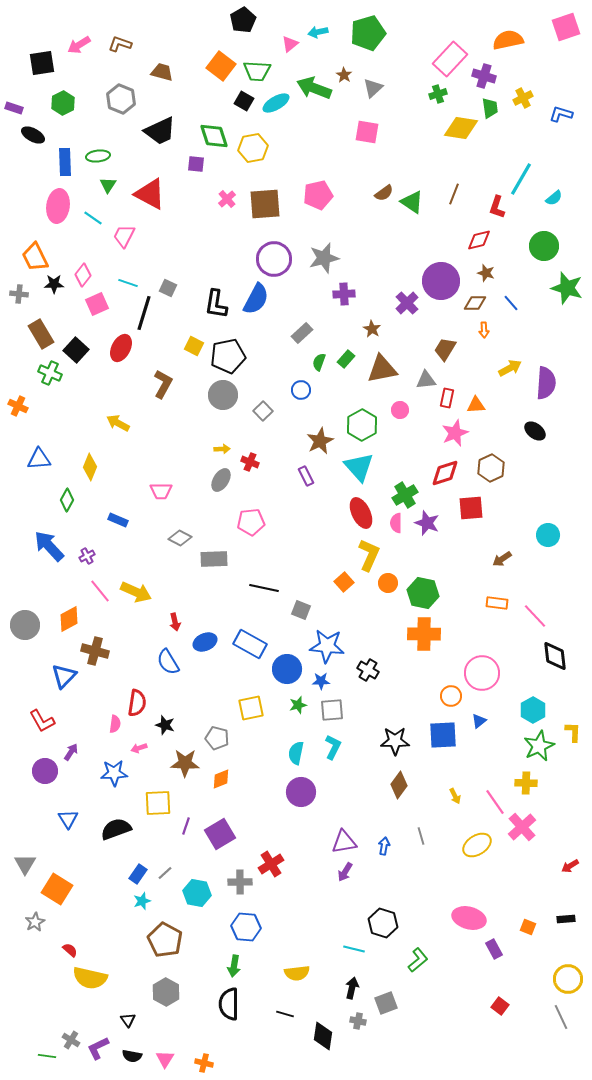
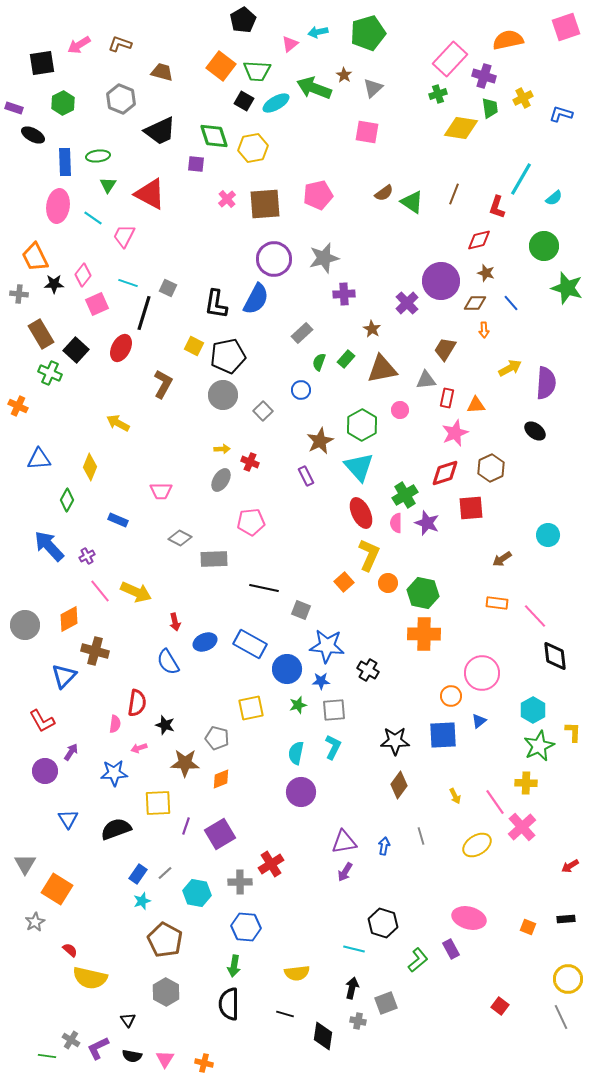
gray square at (332, 710): moved 2 px right
purple rectangle at (494, 949): moved 43 px left
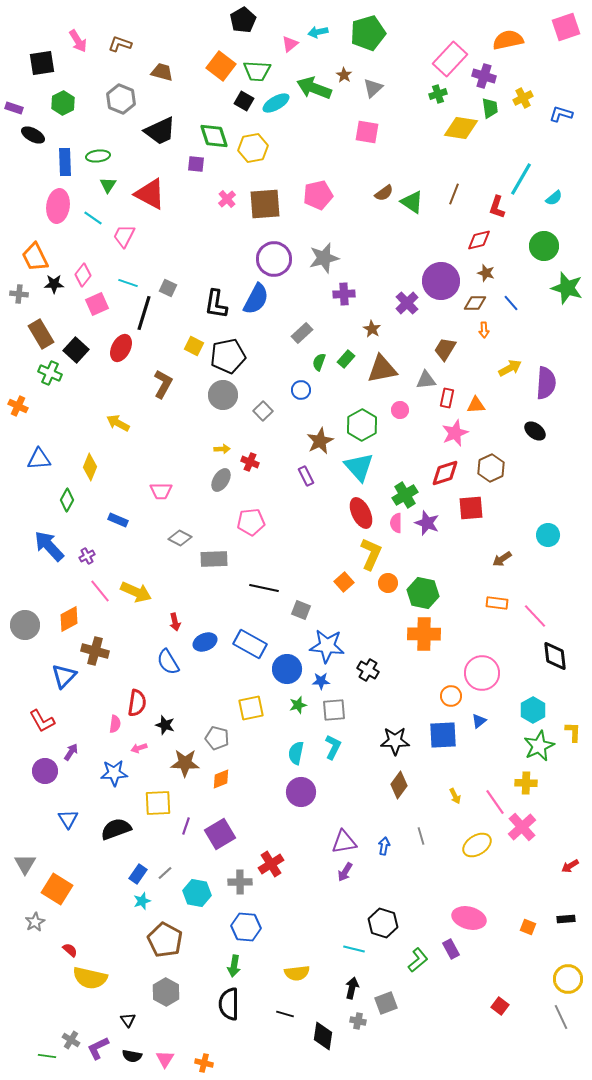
pink arrow at (79, 45): moved 1 px left, 4 px up; rotated 90 degrees counterclockwise
yellow L-shape at (369, 555): moved 2 px right, 1 px up
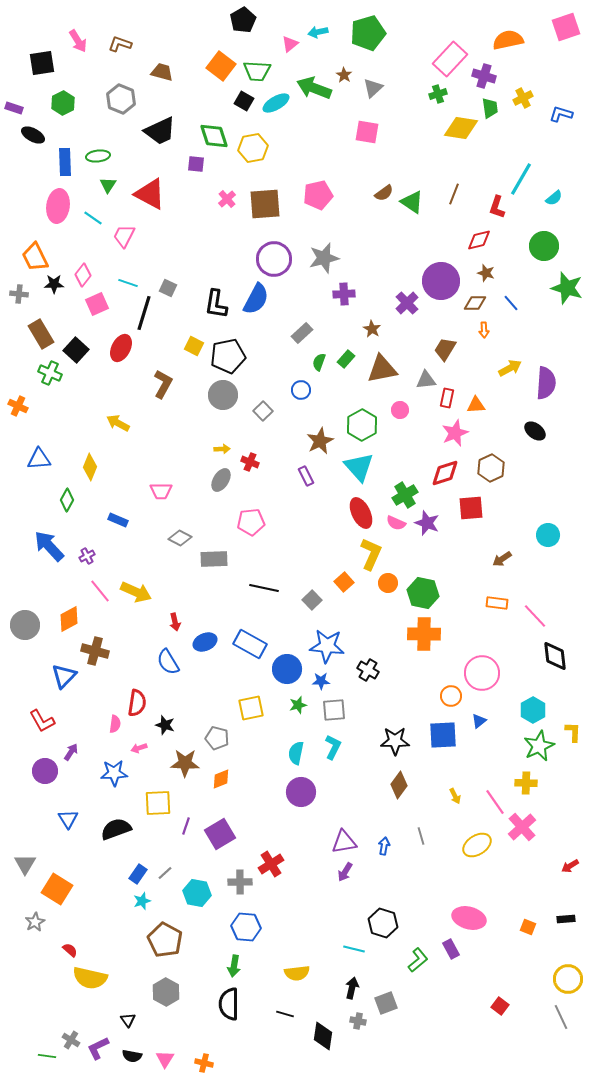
pink semicircle at (396, 523): rotated 66 degrees counterclockwise
gray square at (301, 610): moved 11 px right, 10 px up; rotated 24 degrees clockwise
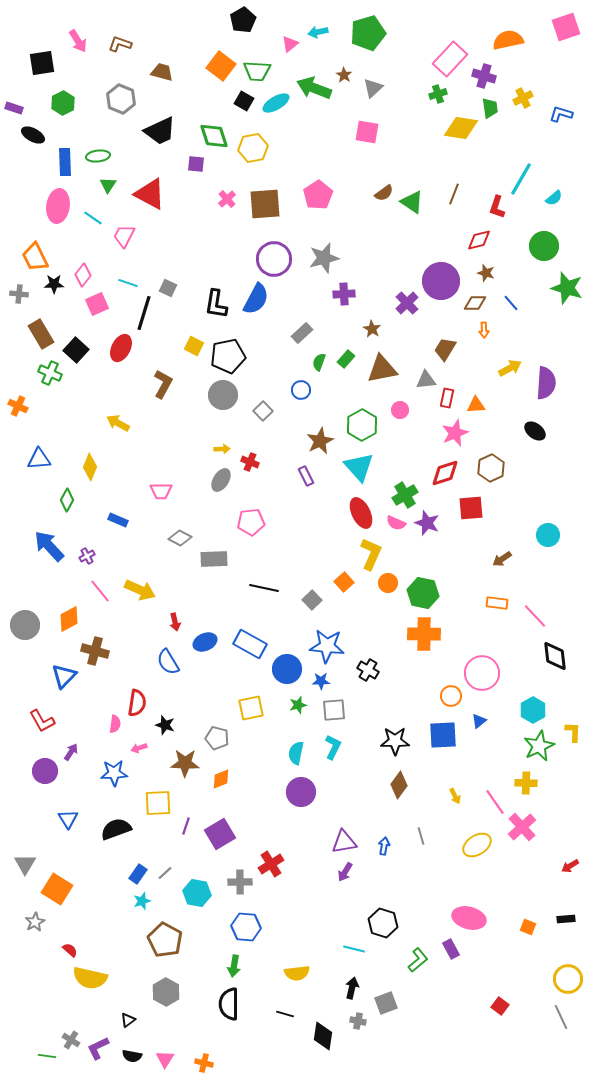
pink pentagon at (318, 195): rotated 20 degrees counterclockwise
yellow arrow at (136, 592): moved 4 px right, 2 px up
black triangle at (128, 1020): rotated 28 degrees clockwise
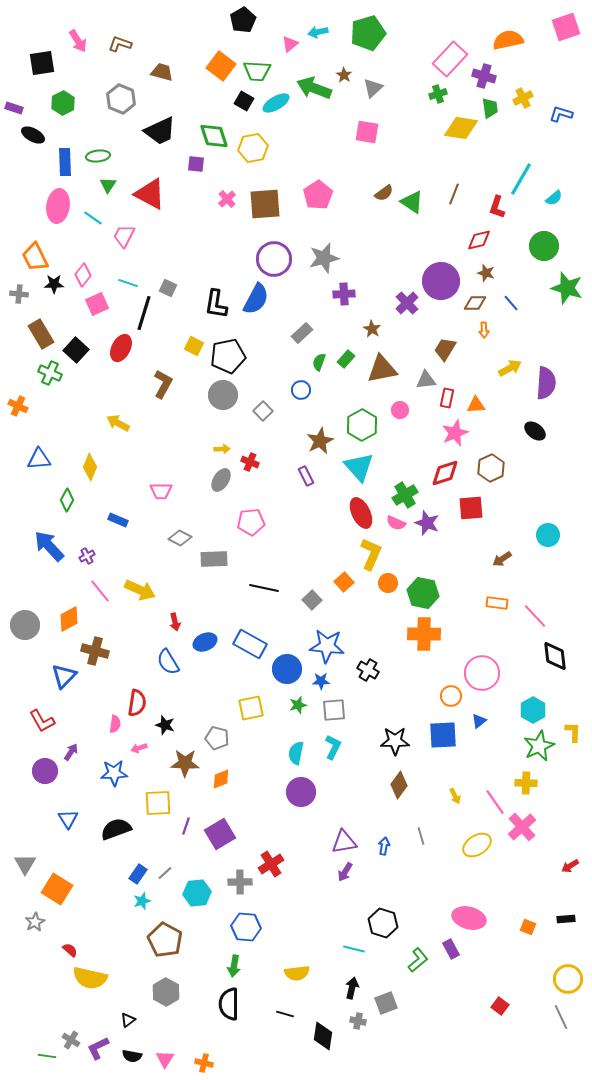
cyan hexagon at (197, 893): rotated 16 degrees counterclockwise
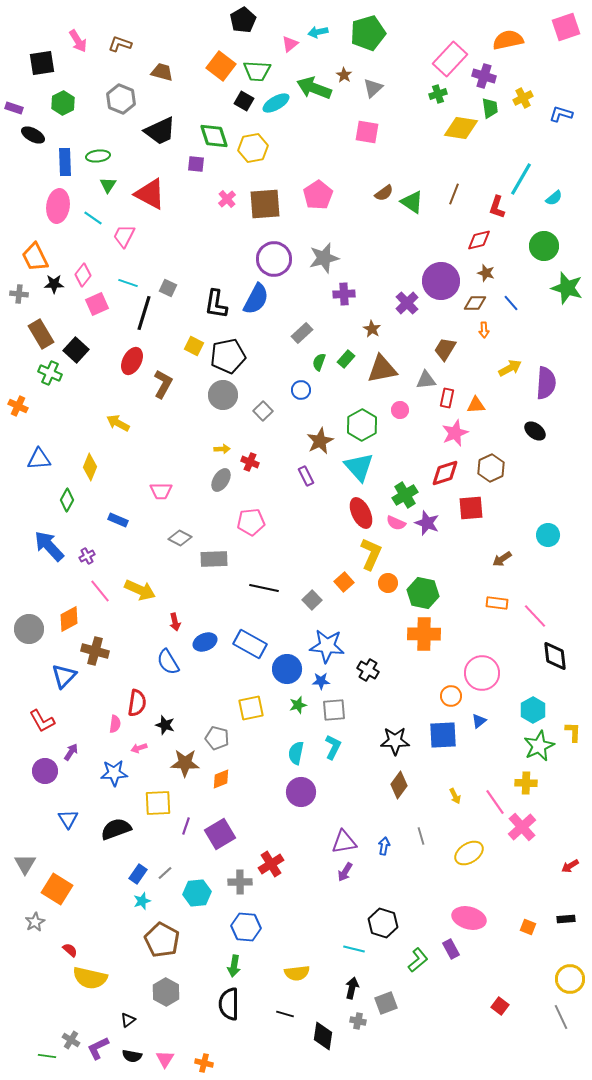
red ellipse at (121, 348): moved 11 px right, 13 px down
gray circle at (25, 625): moved 4 px right, 4 px down
yellow ellipse at (477, 845): moved 8 px left, 8 px down
brown pentagon at (165, 940): moved 3 px left
yellow circle at (568, 979): moved 2 px right
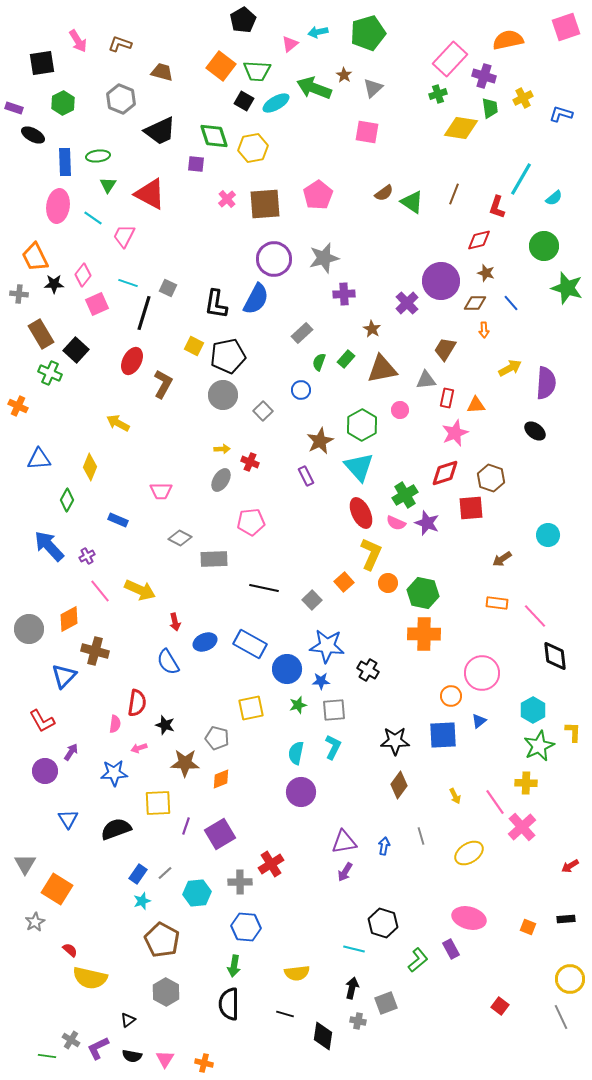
brown hexagon at (491, 468): moved 10 px down; rotated 16 degrees counterclockwise
